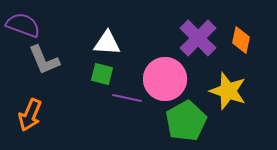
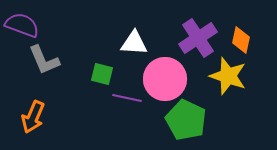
purple semicircle: moved 1 px left
purple cross: rotated 12 degrees clockwise
white triangle: moved 27 px right
yellow star: moved 15 px up
orange arrow: moved 3 px right, 2 px down
green pentagon: moved 1 px up; rotated 18 degrees counterclockwise
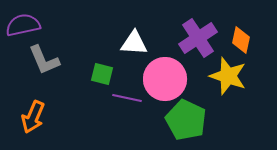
purple semicircle: moved 1 px right; rotated 32 degrees counterclockwise
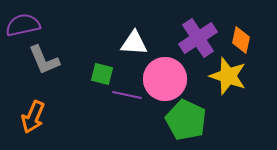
purple line: moved 3 px up
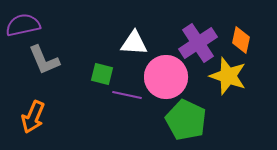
purple cross: moved 5 px down
pink circle: moved 1 px right, 2 px up
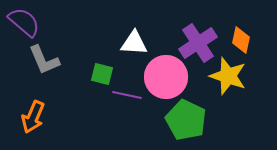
purple semicircle: moved 1 px right, 3 px up; rotated 52 degrees clockwise
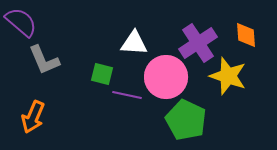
purple semicircle: moved 3 px left
orange diamond: moved 5 px right, 5 px up; rotated 16 degrees counterclockwise
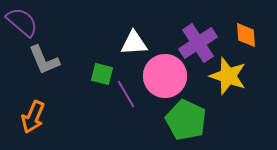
purple semicircle: moved 1 px right
white triangle: rotated 8 degrees counterclockwise
pink circle: moved 1 px left, 1 px up
purple line: moved 1 px left, 1 px up; rotated 48 degrees clockwise
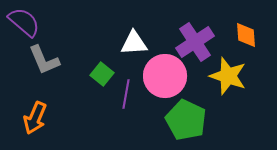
purple semicircle: moved 2 px right
purple cross: moved 3 px left, 1 px up
green square: rotated 25 degrees clockwise
purple line: rotated 40 degrees clockwise
orange arrow: moved 2 px right, 1 px down
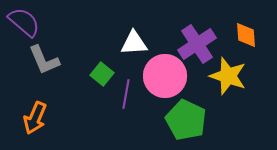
purple cross: moved 2 px right, 2 px down
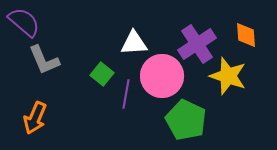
pink circle: moved 3 px left
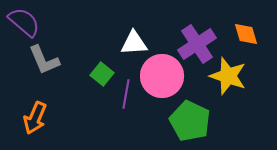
orange diamond: moved 1 px up; rotated 12 degrees counterclockwise
green pentagon: moved 4 px right, 1 px down
